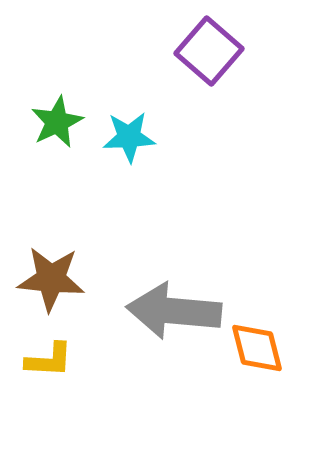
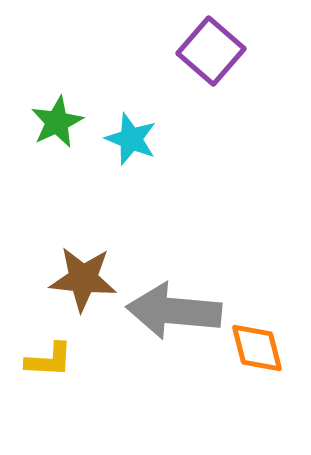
purple square: moved 2 px right
cyan star: moved 2 px right, 2 px down; rotated 24 degrees clockwise
brown star: moved 32 px right
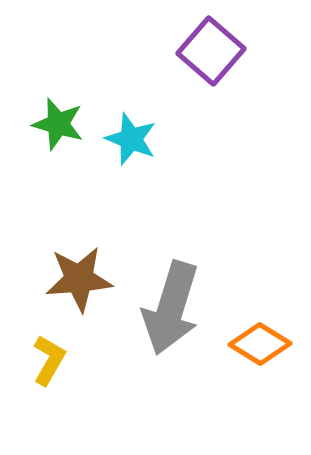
green star: moved 1 px right, 2 px down; rotated 30 degrees counterclockwise
brown star: moved 4 px left; rotated 10 degrees counterclockwise
gray arrow: moved 3 px left, 3 px up; rotated 78 degrees counterclockwise
orange diamond: moved 3 px right, 4 px up; rotated 44 degrees counterclockwise
yellow L-shape: rotated 63 degrees counterclockwise
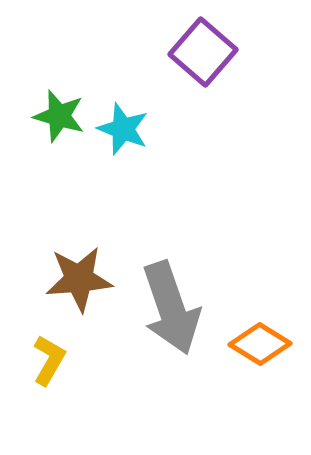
purple square: moved 8 px left, 1 px down
green star: moved 1 px right, 8 px up
cyan star: moved 8 px left, 10 px up
gray arrow: rotated 36 degrees counterclockwise
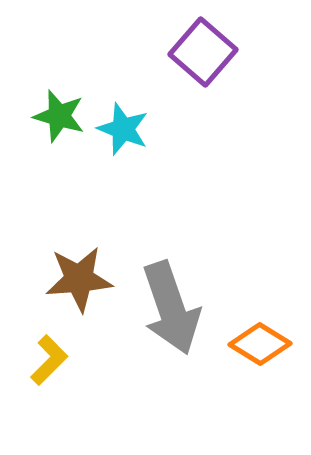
yellow L-shape: rotated 15 degrees clockwise
